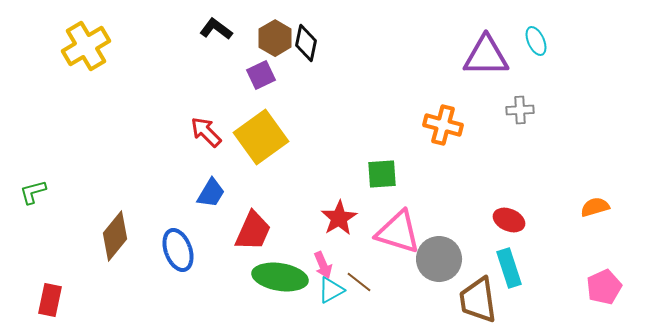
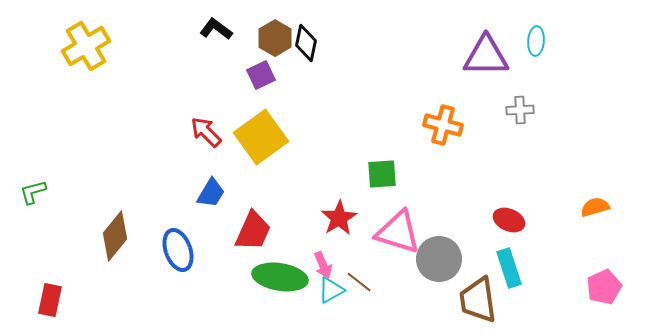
cyan ellipse: rotated 28 degrees clockwise
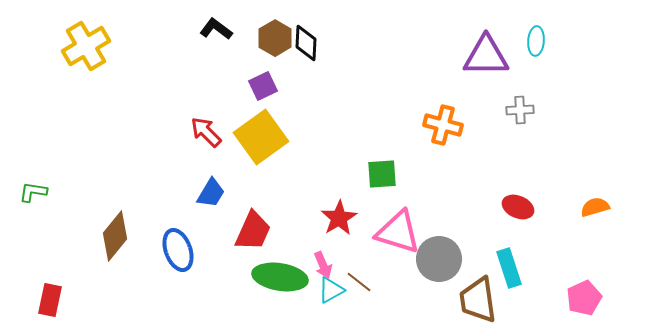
black diamond: rotated 9 degrees counterclockwise
purple square: moved 2 px right, 11 px down
green L-shape: rotated 24 degrees clockwise
red ellipse: moved 9 px right, 13 px up
pink pentagon: moved 20 px left, 11 px down
